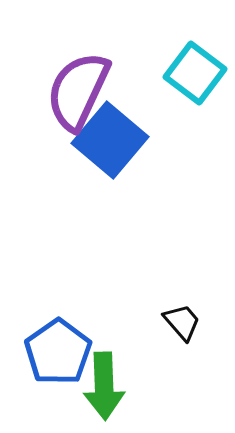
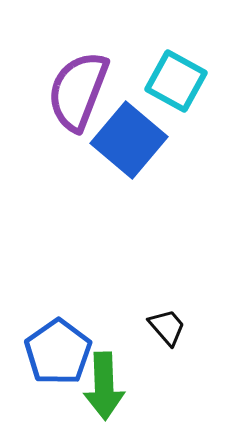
cyan square: moved 19 px left, 8 px down; rotated 8 degrees counterclockwise
purple semicircle: rotated 4 degrees counterclockwise
blue square: moved 19 px right
black trapezoid: moved 15 px left, 5 px down
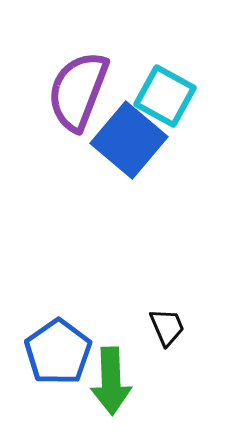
cyan square: moved 11 px left, 15 px down
black trapezoid: rotated 18 degrees clockwise
green arrow: moved 7 px right, 5 px up
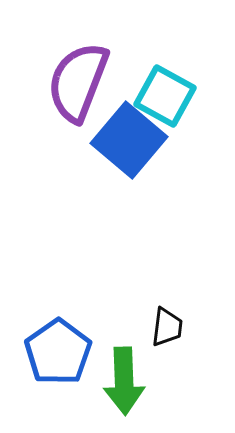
purple semicircle: moved 9 px up
black trapezoid: rotated 30 degrees clockwise
green arrow: moved 13 px right
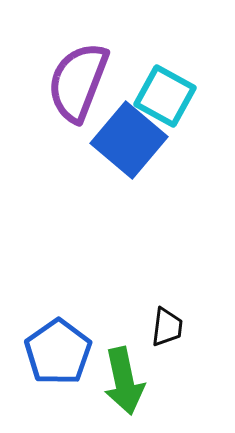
green arrow: rotated 10 degrees counterclockwise
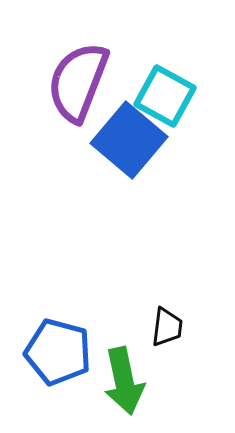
blue pentagon: rotated 22 degrees counterclockwise
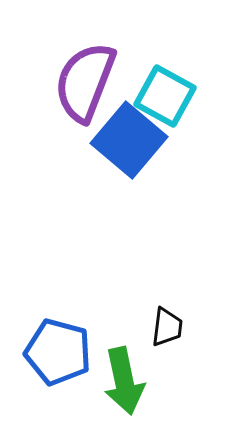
purple semicircle: moved 7 px right
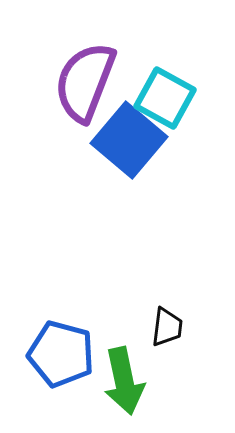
cyan square: moved 2 px down
blue pentagon: moved 3 px right, 2 px down
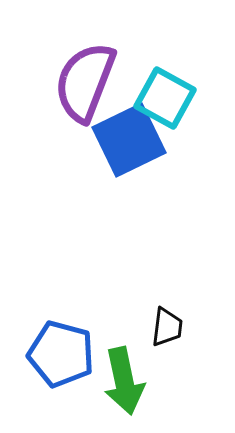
blue square: rotated 24 degrees clockwise
